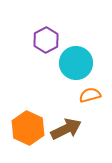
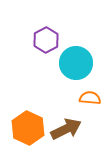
orange semicircle: moved 3 px down; rotated 20 degrees clockwise
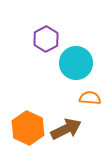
purple hexagon: moved 1 px up
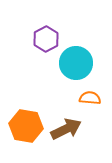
orange hexagon: moved 2 px left, 2 px up; rotated 16 degrees counterclockwise
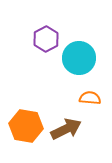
cyan circle: moved 3 px right, 5 px up
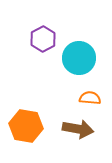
purple hexagon: moved 3 px left
brown arrow: moved 12 px right; rotated 36 degrees clockwise
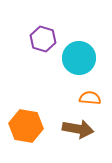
purple hexagon: rotated 15 degrees counterclockwise
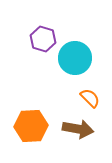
cyan circle: moved 4 px left
orange semicircle: rotated 40 degrees clockwise
orange hexagon: moved 5 px right; rotated 12 degrees counterclockwise
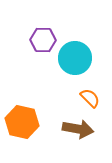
purple hexagon: moved 1 px down; rotated 15 degrees counterclockwise
orange hexagon: moved 9 px left, 4 px up; rotated 16 degrees clockwise
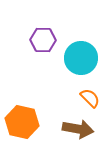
cyan circle: moved 6 px right
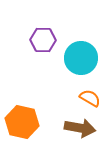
orange semicircle: rotated 15 degrees counterclockwise
brown arrow: moved 2 px right, 1 px up
